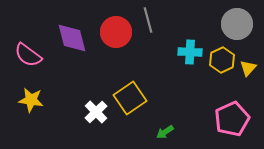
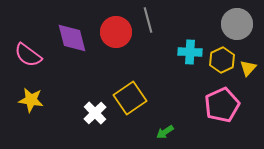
white cross: moved 1 px left, 1 px down
pink pentagon: moved 10 px left, 14 px up
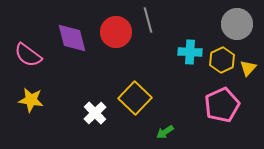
yellow square: moved 5 px right; rotated 12 degrees counterclockwise
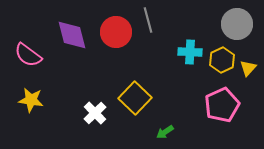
purple diamond: moved 3 px up
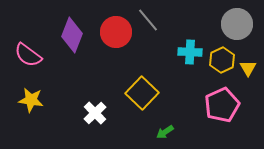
gray line: rotated 25 degrees counterclockwise
purple diamond: rotated 36 degrees clockwise
yellow triangle: rotated 12 degrees counterclockwise
yellow square: moved 7 px right, 5 px up
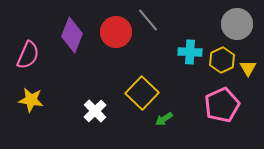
pink semicircle: rotated 104 degrees counterclockwise
white cross: moved 2 px up
green arrow: moved 1 px left, 13 px up
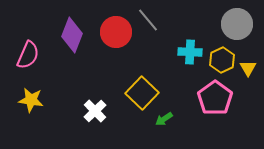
pink pentagon: moved 7 px left, 7 px up; rotated 12 degrees counterclockwise
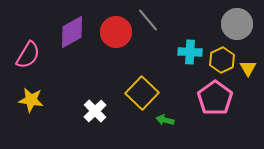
purple diamond: moved 3 px up; rotated 40 degrees clockwise
pink semicircle: rotated 8 degrees clockwise
green arrow: moved 1 px right, 1 px down; rotated 48 degrees clockwise
